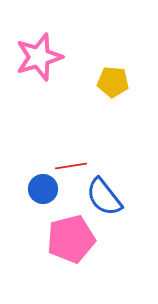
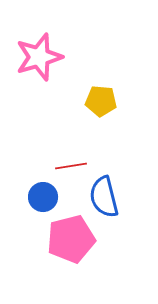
yellow pentagon: moved 12 px left, 19 px down
blue circle: moved 8 px down
blue semicircle: rotated 24 degrees clockwise
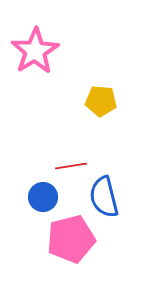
pink star: moved 4 px left, 6 px up; rotated 15 degrees counterclockwise
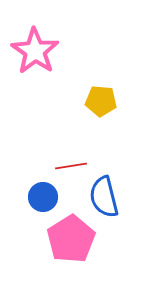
pink star: rotated 6 degrees counterclockwise
pink pentagon: rotated 18 degrees counterclockwise
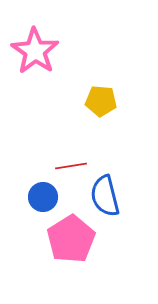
blue semicircle: moved 1 px right, 1 px up
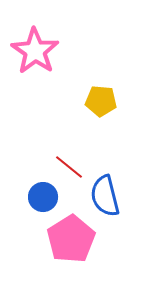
red line: moved 2 px left, 1 px down; rotated 48 degrees clockwise
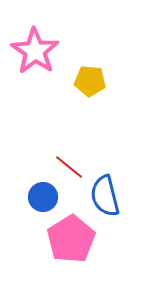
yellow pentagon: moved 11 px left, 20 px up
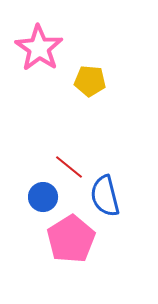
pink star: moved 4 px right, 3 px up
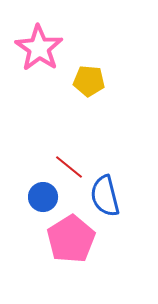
yellow pentagon: moved 1 px left
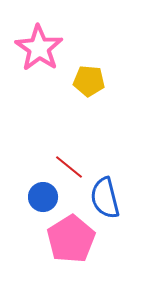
blue semicircle: moved 2 px down
